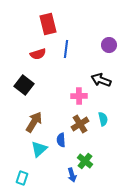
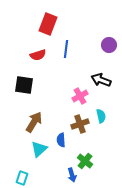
red rectangle: rotated 35 degrees clockwise
red semicircle: moved 1 px down
black square: rotated 30 degrees counterclockwise
pink cross: moved 1 px right; rotated 28 degrees counterclockwise
cyan semicircle: moved 2 px left, 3 px up
brown cross: rotated 12 degrees clockwise
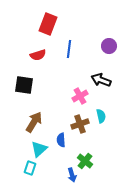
purple circle: moved 1 px down
blue line: moved 3 px right
cyan rectangle: moved 8 px right, 10 px up
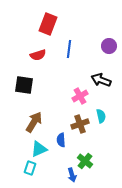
cyan triangle: rotated 18 degrees clockwise
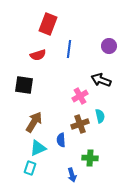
cyan semicircle: moved 1 px left
cyan triangle: moved 1 px left, 1 px up
green cross: moved 5 px right, 3 px up; rotated 35 degrees counterclockwise
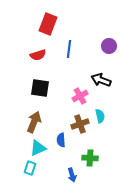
black square: moved 16 px right, 3 px down
brown arrow: rotated 10 degrees counterclockwise
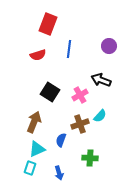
black square: moved 10 px right, 4 px down; rotated 24 degrees clockwise
pink cross: moved 1 px up
cyan semicircle: rotated 56 degrees clockwise
blue semicircle: rotated 24 degrees clockwise
cyan triangle: moved 1 px left, 1 px down
blue arrow: moved 13 px left, 2 px up
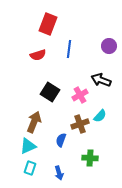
cyan triangle: moved 9 px left, 3 px up
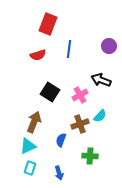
green cross: moved 2 px up
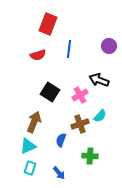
black arrow: moved 2 px left
blue arrow: rotated 24 degrees counterclockwise
